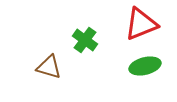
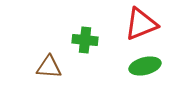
green cross: rotated 30 degrees counterclockwise
brown triangle: rotated 12 degrees counterclockwise
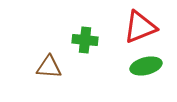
red triangle: moved 1 px left, 3 px down
green ellipse: moved 1 px right
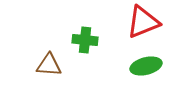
red triangle: moved 3 px right, 5 px up
brown triangle: moved 2 px up
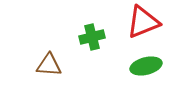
green cross: moved 7 px right, 3 px up; rotated 20 degrees counterclockwise
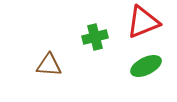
green cross: moved 3 px right
green ellipse: rotated 12 degrees counterclockwise
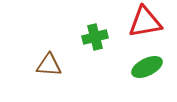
red triangle: moved 2 px right; rotated 12 degrees clockwise
green ellipse: moved 1 px right, 1 px down
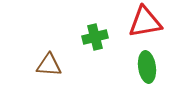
green ellipse: rotated 72 degrees counterclockwise
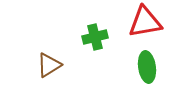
brown triangle: rotated 36 degrees counterclockwise
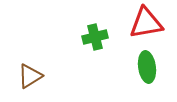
red triangle: moved 1 px right, 1 px down
brown triangle: moved 19 px left, 11 px down
